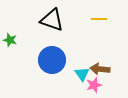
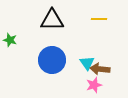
black triangle: rotated 20 degrees counterclockwise
cyan triangle: moved 5 px right, 11 px up
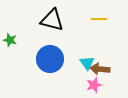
black triangle: rotated 15 degrees clockwise
blue circle: moved 2 px left, 1 px up
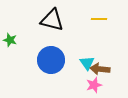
blue circle: moved 1 px right, 1 px down
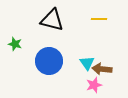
green star: moved 5 px right, 4 px down
blue circle: moved 2 px left, 1 px down
brown arrow: moved 2 px right
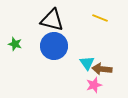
yellow line: moved 1 px right, 1 px up; rotated 21 degrees clockwise
blue circle: moved 5 px right, 15 px up
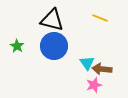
green star: moved 2 px right, 2 px down; rotated 16 degrees clockwise
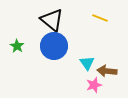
black triangle: rotated 25 degrees clockwise
brown arrow: moved 5 px right, 2 px down
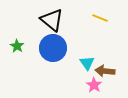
blue circle: moved 1 px left, 2 px down
brown arrow: moved 2 px left
pink star: rotated 21 degrees counterclockwise
